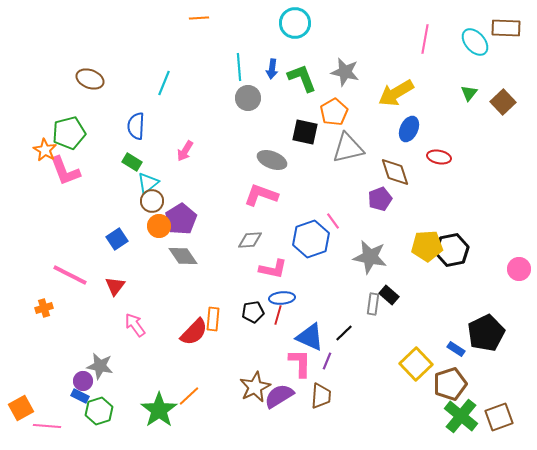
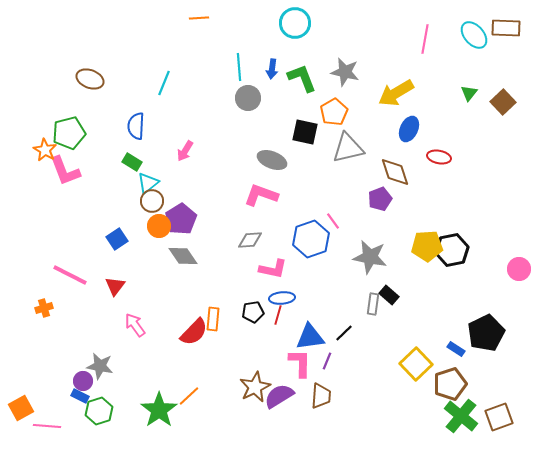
cyan ellipse at (475, 42): moved 1 px left, 7 px up
blue triangle at (310, 337): rotated 32 degrees counterclockwise
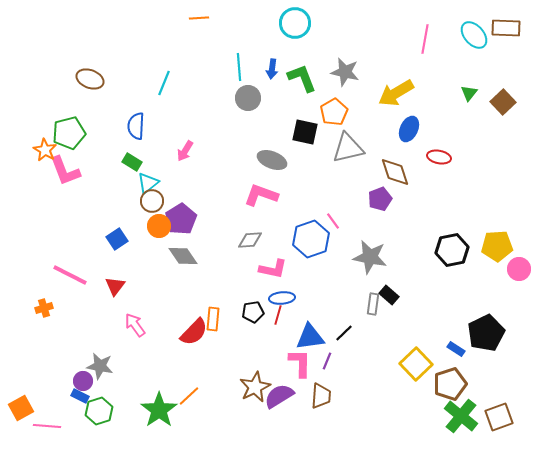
yellow pentagon at (427, 246): moved 70 px right
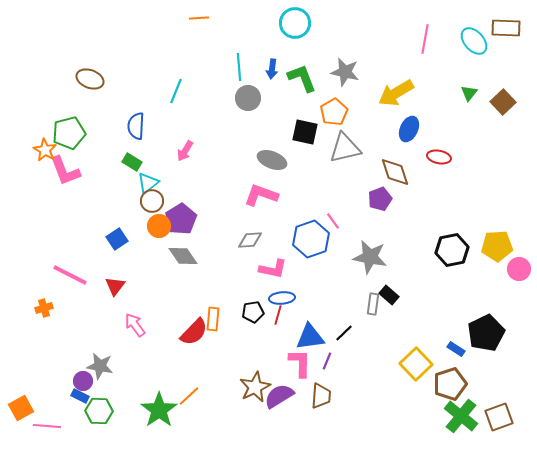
cyan ellipse at (474, 35): moved 6 px down
cyan line at (164, 83): moved 12 px right, 8 px down
gray triangle at (348, 148): moved 3 px left
green hexagon at (99, 411): rotated 20 degrees clockwise
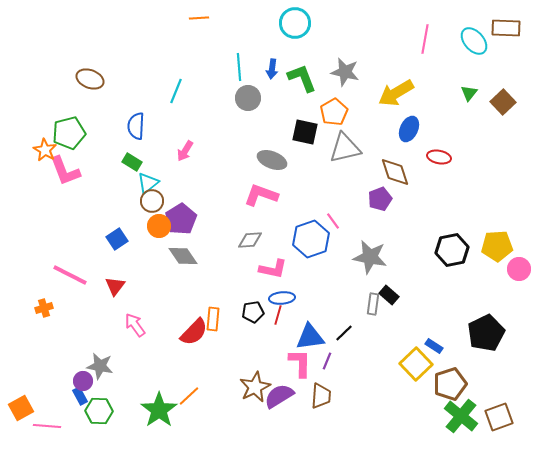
blue rectangle at (456, 349): moved 22 px left, 3 px up
blue rectangle at (80, 396): rotated 36 degrees clockwise
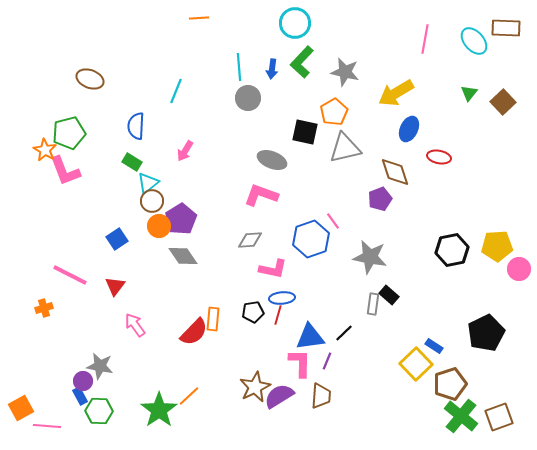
green L-shape at (302, 78): moved 16 px up; rotated 116 degrees counterclockwise
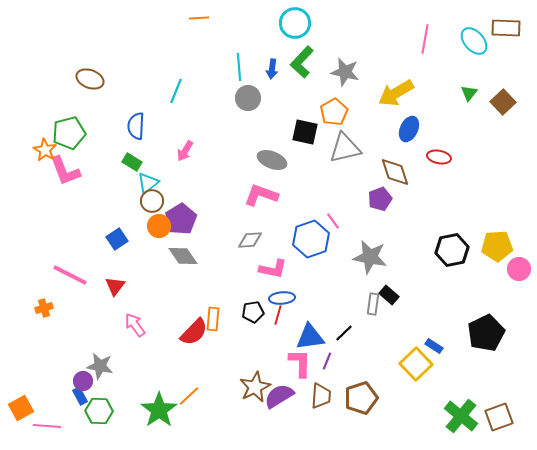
brown pentagon at (450, 384): moved 89 px left, 14 px down
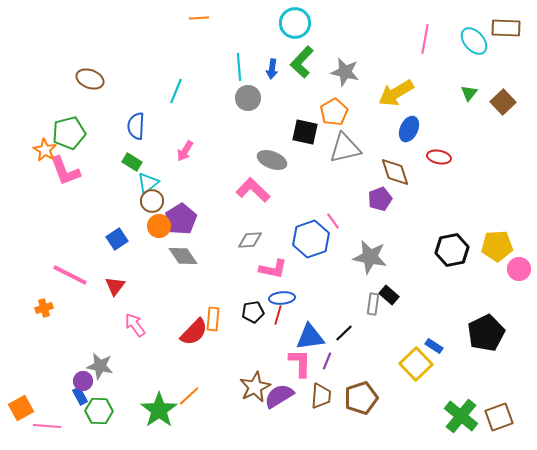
pink L-shape at (261, 195): moved 8 px left, 5 px up; rotated 24 degrees clockwise
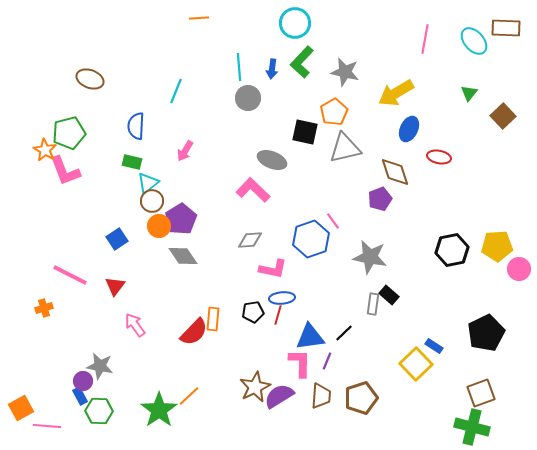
brown square at (503, 102): moved 14 px down
green rectangle at (132, 162): rotated 18 degrees counterclockwise
green cross at (461, 416): moved 11 px right, 11 px down; rotated 24 degrees counterclockwise
brown square at (499, 417): moved 18 px left, 24 px up
